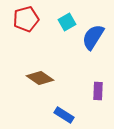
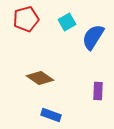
blue rectangle: moved 13 px left; rotated 12 degrees counterclockwise
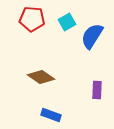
red pentagon: moved 6 px right; rotated 20 degrees clockwise
blue semicircle: moved 1 px left, 1 px up
brown diamond: moved 1 px right, 1 px up
purple rectangle: moved 1 px left, 1 px up
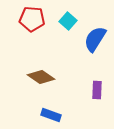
cyan square: moved 1 px right, 1 px up; rotated 18 degrees counterclockwise
blue semicircle: moved 3 px right, 3 px down
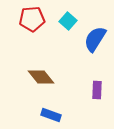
red pentagon: rotated 10 degrees counterclockwise
brown diamond: rotated 16 degrees clockwise
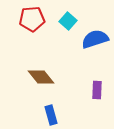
blue semicircle: rotated 40 degrees clockwise
blue rectangle: rotated 54 degrees clockwise
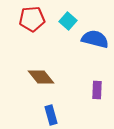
blue semicircle: rotated 32 degrees clockwise
